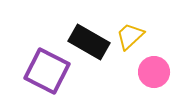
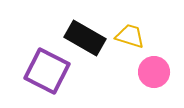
yellow trapezoid: rotated 60 degrees clockwise
black rectangle: moved 4 px left, 4 px up
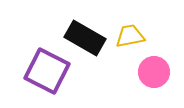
yellow trapezoid: rotated 28 degrees counterclockwise
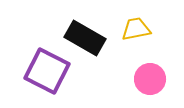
yellow trapezoid: moved 6 px right, 7 px up
pink circle: moved 4 px left, 7 px down
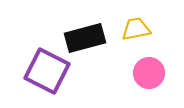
black rectangle: rotated 45 degrees counterclockwise
pink circle: moved 1 px left, 6 px up
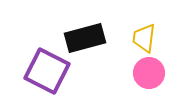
yellow trapezoid: moved 8 px right, 9 px down; rotated 72 degrees counterclockwise
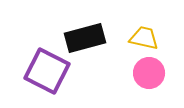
yellow trapezoid: rotated 96 degrees clockwise
